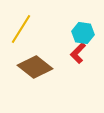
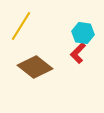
yellow line: moved 3 px up
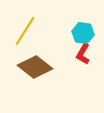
yellow line: moved 4 px right, 5 px down
red L-shape: moved 5 px right, 1 px down; rotated 15 degrees counterclockwise
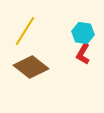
brown diamond: moved 4 px left
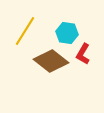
cyan hexagon: moved 16 px left
brown diamond: moved 20 px right, 6 px up
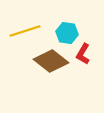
yellow line: rotated 40 degrees clockwise
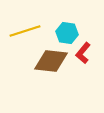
red L-shape: moved 1 px up; rotated 10 degrees clockwise
brown diamond: rotated 32 degrees counterclockwise
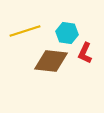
red L-shape: moved 2 px right; rotated 15 degrees counterclockwise
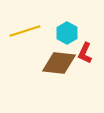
cyan hexagon: rotated 20 degrees clockwise
brown diamond: moved 8 px right, 2 px down
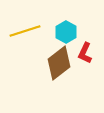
cyan hexagon: moved 1 px left, 1 px up
brown diamond: rotated 44 degrees counterclockwise
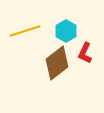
cyan hexagon: moved 1 px up
brown diamond: moved 2 px left
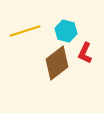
cyan hexagon: rotated 15 degrees counterclockwise
